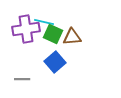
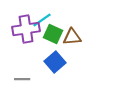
cyan line: moved 2 px left, 2 px up; rotated 48 degrees counterclockwise
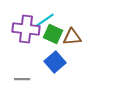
cyan line: moved 3 px right
purple cross: rotated 16 degrees clockwise
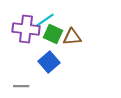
blue square: moved 6 px left
gray line: moved 1 px left, 7 px down
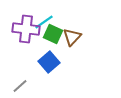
cyan line: moved 1 px left, 2 px down
brown triangle: rotated 42 degrees counterclockwise
gray line: moved 1 px left; rotated 42 degrees counterclockwise
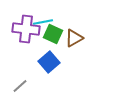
cyan line: moved 1 px left; rotated 24 degrees clockwise
brown triangle: moved 2 px right, 1 px down; rotated 18 degrees clockwise
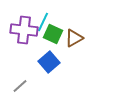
cyan line: rotated 54 degrees counterclockwise
purple cross: moved 2 px left, 1 px down
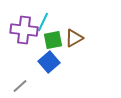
green square: moved 6 px down; rotated 36 degrees counterclockwise
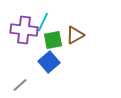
brown triangle: moved 1 px right, 3 px up
gray line: moved 1 px up
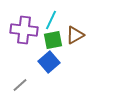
cyan line: moved 8 px right, 2 px up
